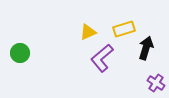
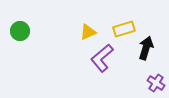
green circle: moved 22 px up
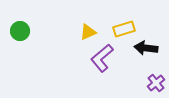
black arrow: rotated 100 degrees counterclockwise
purple cross: rotated 18 degrees clockwise
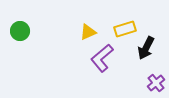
yellow rectangle: moved 1 px right
black arrow: rotated 70 degrees counterclockwise
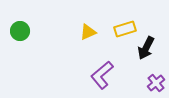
purple L-shape: moved 17 px down
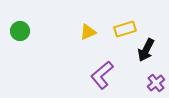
black arrow: moved 2 px down
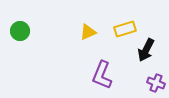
purple L-shape: rotated 28 degrees counterclockwise
purple cross: rotated 30 degrees counterclockwise
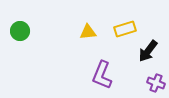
yellow triangle: rotated 18 degrees clockwise
black arrow: moved 2 px right, 1 px down; rotated 10 degrees clockwise
